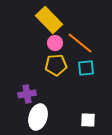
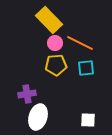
orange line: rotated 12 degrees counterclockwise
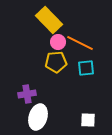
pink circle: moved 3 px right, 1 px up
yellow pentagon: moved 3 px up
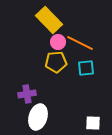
white square: moved 5 px right, 3 px down
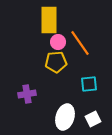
yellow rectangle: rotated 44 degrees clockwise
orange line: rotated 28 degrees clockwise
cyan square: moved 3 px right, 16 px down
white ellipse: moved 27 px right
white square: moved 4 px up; rotated 28 degrees counterclockwise
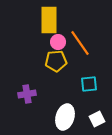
yellow pentagon: moved 1 px up
white square: moved 4 px right
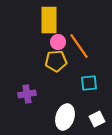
orange line: moved 1 px left, 3 px down
cyan square: moved 1 px up
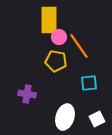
pink circle: moved 1 px right, 5 px up
yellow pentagon: rotated 15 degrees clockwise
purple cross: rotated 18 degrees clockwise
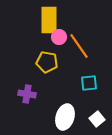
yellow pentagon: moved 9 px left, 1 px down
white square: rotated 14 degrees counterclockwise
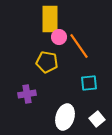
yellow rectangle: moved 1 px right, 1 px up
purple cross: rotated 18 degrees counterclockwise
